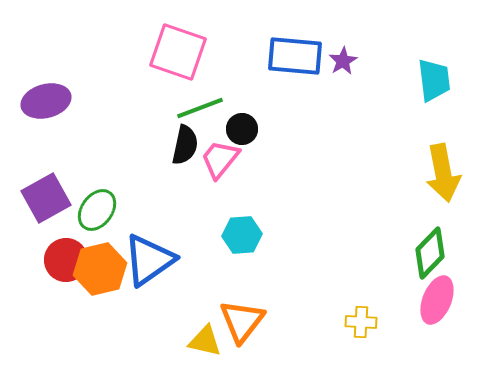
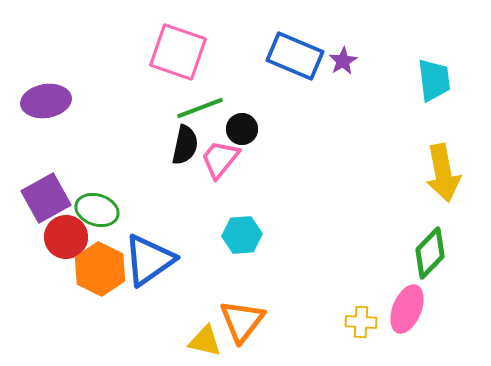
blue rectangle: rotated 18 degrees clockwise
purple ellipse: rotated 6 degrees clockwise
green ellipse: rotated 72 degrees clockwise
red circle: moved 23 px up
orange hexagon: rotated 21 degrees counterclockwise
pink ellipse: moved 30 px left, 9 px down
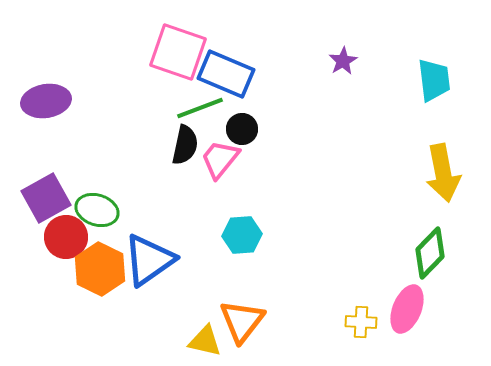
blue rectangle: moved 69 px left, 18 px down
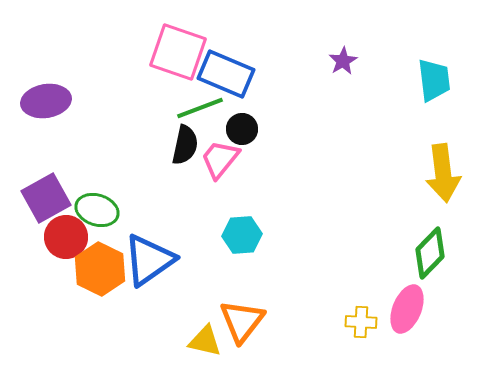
yellow arrow: rotated 4 degrees clockwise
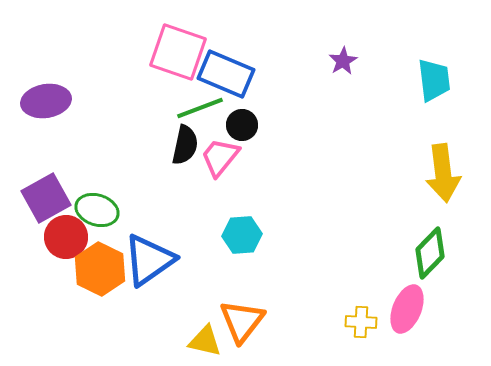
black circle: moved 4 px up
pink trapezoid: moved 2 px up
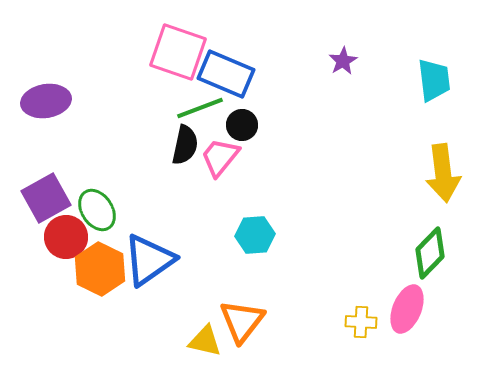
green ellipse: rotated 39 degrees clockwise
cyan hexagon: moved 13 px right
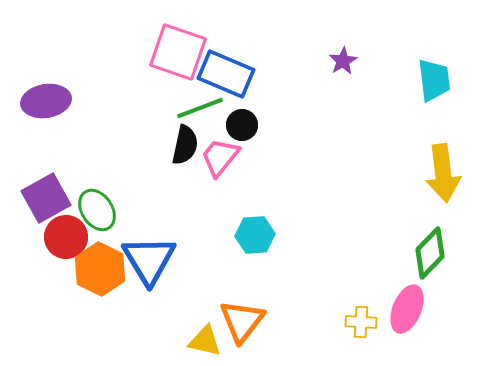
blue triangle: rotated 26 degrees counterclockwise
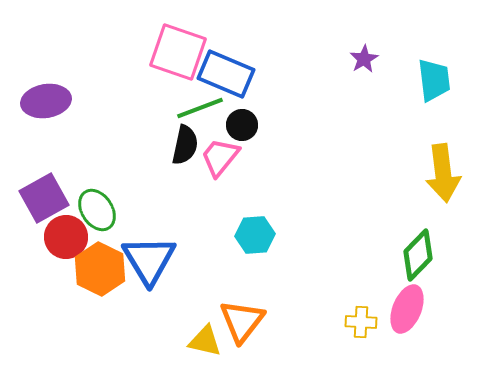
purple star: moved 21 px right, 2 px up
purple square: moved 2 px left
green diamond: moved 12 px left, 2 px down
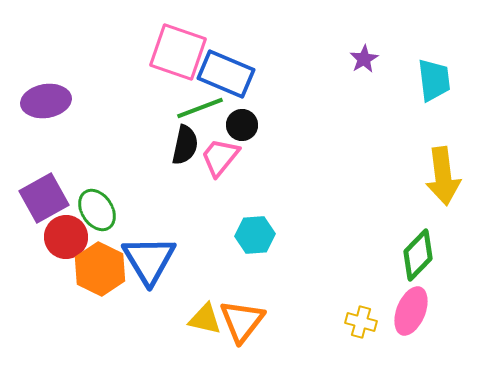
yellow arrow: moved 3 px down
pink ellipse: moved 4 px right, 2 px down
yellow cross: rotated 12 degrees clockwise
yellow triangle: moved 22 px up
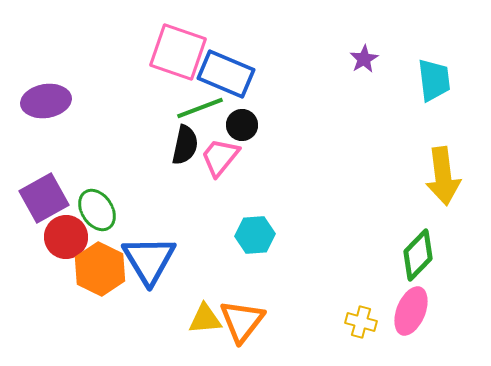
yellow triangle: rotated 18 degrees counterclockwise
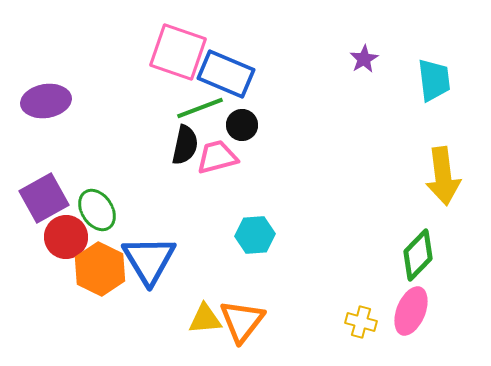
pink trapezoid: moved 3 px left; rotated 36 degrees clockwise
